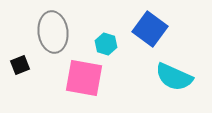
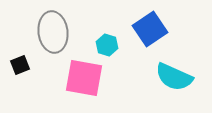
blue square: rotated 20 degrees clockwise
cyan hexagon: moved 1 px right, 1 px down
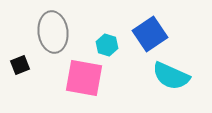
blue square: moved 5 px down
cyan semicircle: moved 3 px left, 1 px up
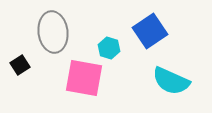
blue square: moved 3 px up
cyan hexagon: moved 2 px right, 3 px down
black square: rotated 12 degrees counterclockwise
cyan semicircle: moved 5 px down
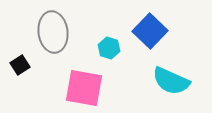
blue square: rotated 12 degrees counterclockwise
pink square: moved 10 px down
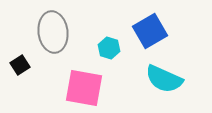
blue square: rotated 16 degrees clockwise
cyan semicircle: moved 7 px left, 2 px up
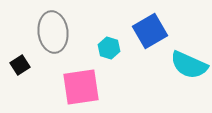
cyan semicircle: moved 25 px right, 14 px up
pink square: moved 3 px left, 1 px up; rotated 18 degrees counterclockwise
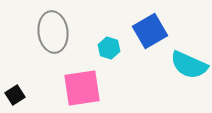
black square: moved 5 px left, 30 px down
pink square: moved 1 px right, 1 px down
